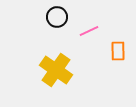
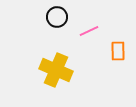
yellow cross: rotated 12 degrees counterclockwise
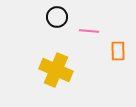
pink line: rotated 30 degrees clockwise
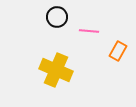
orange rectangle: rotated 30 degrees clockwise
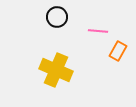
pink line: moved 9 px right
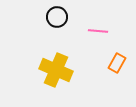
orange rectangle: moved 1 px left, 12 px down
